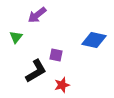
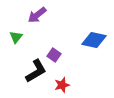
purple square: moved 2 px left; rotated 24 degrees clockwise
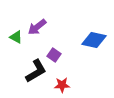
purple arrow: moved 12 px down
green triangle: rotated 40 degrees counterclockwise
red star: rotated 14 degrees clockwise
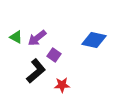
purple arrow: moved 11 px down
black L-shape: rotated 10 degrees counterclockwise
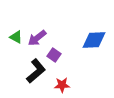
blue diamond: rotated 15 degrees counterclockwise
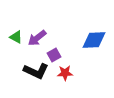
purple square: rotated 24 degrees clockwise
black L-shape: rotated 65 degrees clockwise
red star: moved 3 px right, 12 px up
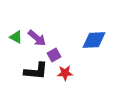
purple arrow: rotated 102 degrees counterclockwise
black L-shape: rotated 20 degrees counterclockwise
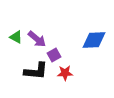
purple arrow: moved 1 px down
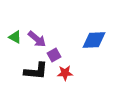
green triangle: moved 1 px left
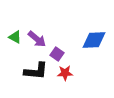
purple square: moved 3 px right, 1 px up; rotated 24 degrees counterclockwise
